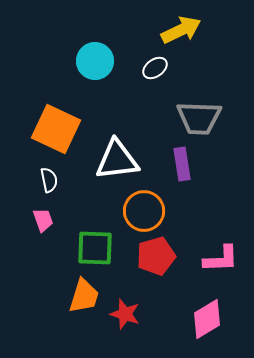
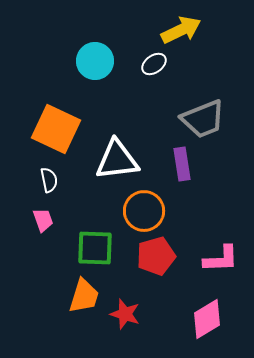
white ellipse: moved 1 px left, 4 px up
gray trapezoid: moved 4 px right, 1 px down; rotated 24 degrees counterclockwise
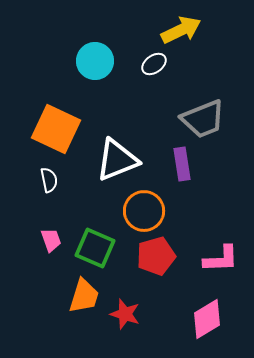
white triangle: rotated 15 degrees counterclockwise
pink trapezoid: moved 8 px right, 20 px down
green square: rotated 21 degrees clockwise
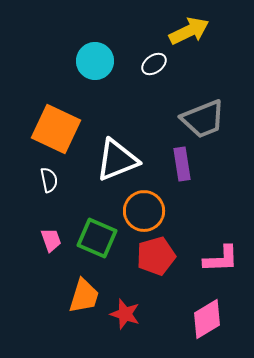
yellow arrow: moved 8 px right, 1 px down
green square: moved 2 px right, 10 px up
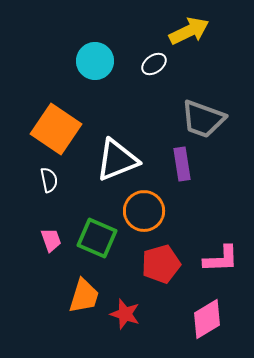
gray trapezoid: rotated 42 degrees clockwise
orange square: rotated 9 degrees clockwise
red pentagon: moved 5 px right, 8 px down
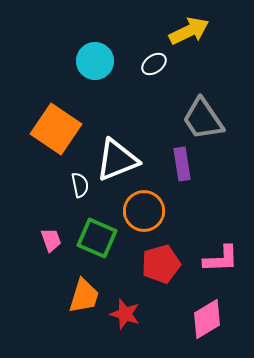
gray trapezoid: rotated 36 degrees clockwise
white semicircle: moved 31 px right, 5 px down
